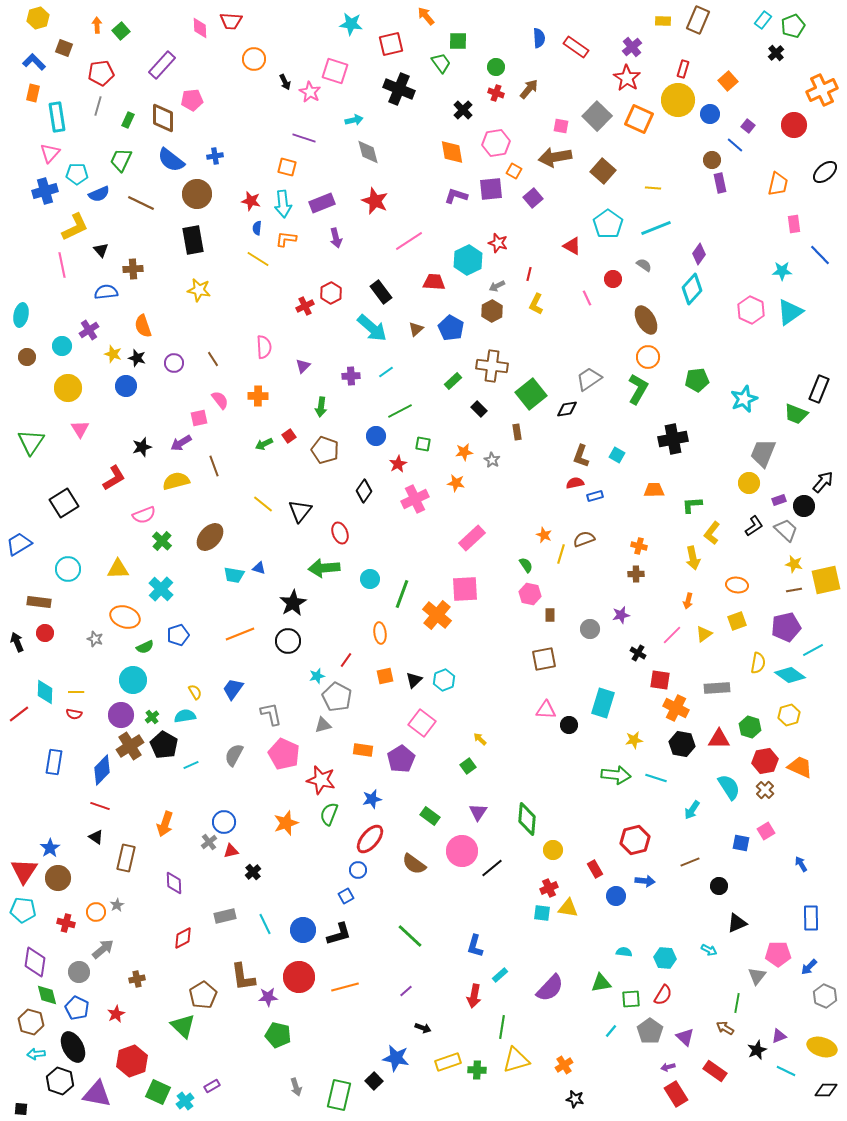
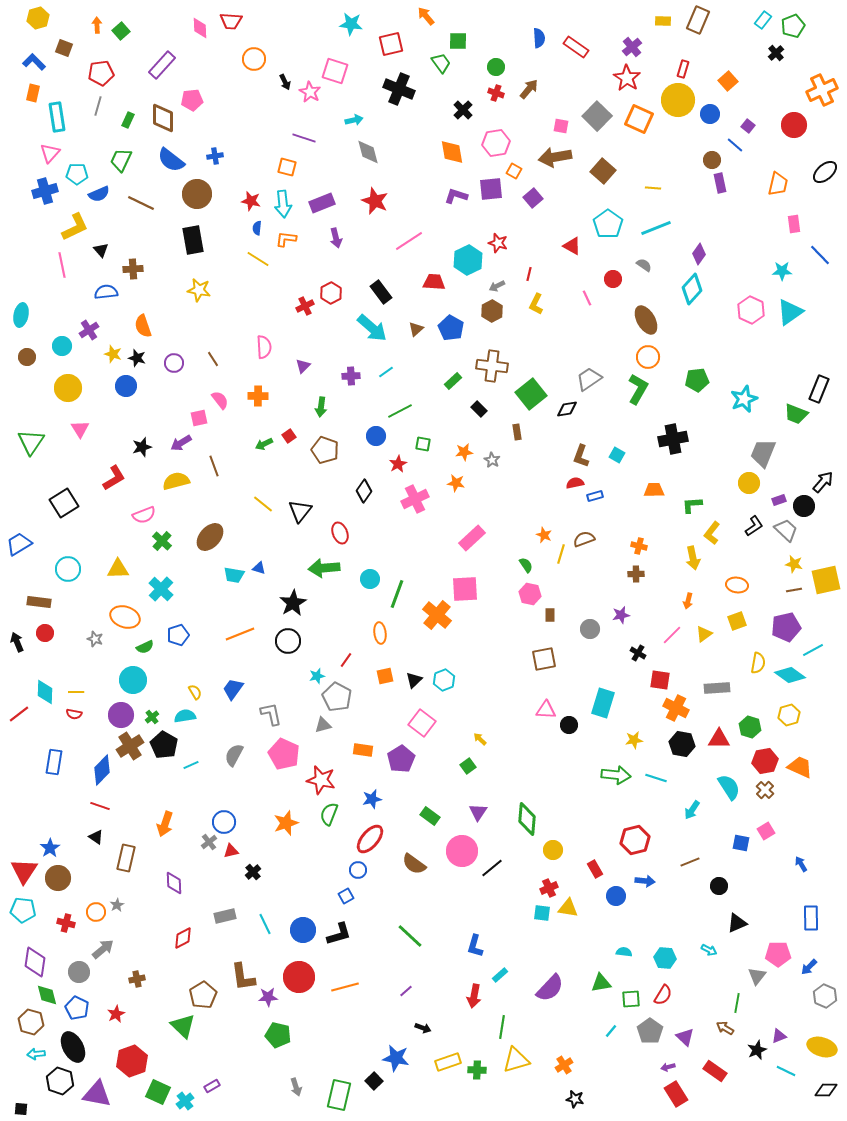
green line at (402, 594): moved 5 px left
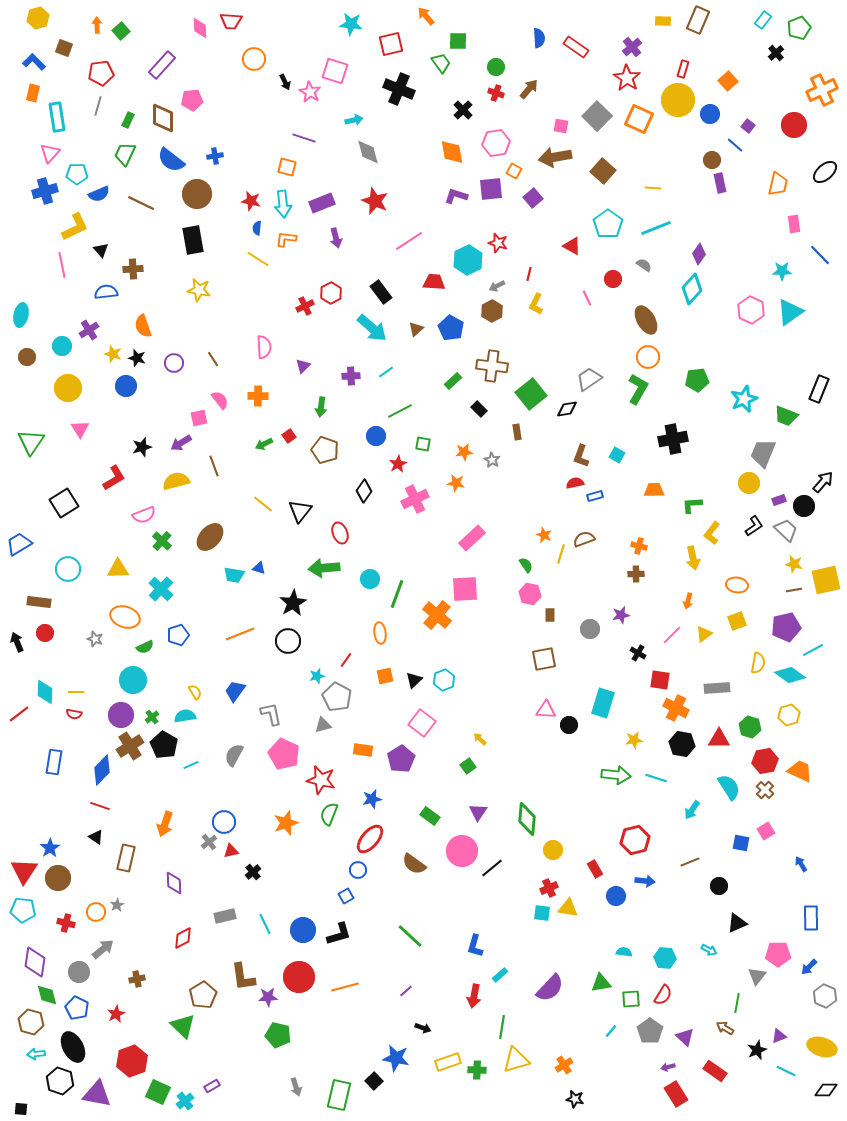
green pentagon at (793, 26): moved 6 px right, 2 px down
green trapezoid at (121, 160): moved 4 px right, 6 px up
green trapezoid at (796, 414): moved 10 px left, 2 px down
blue trapezoid at (233, 689): moved 2 px right, 2 px down
orange trapezoid at (800, 767): moved 4 px down
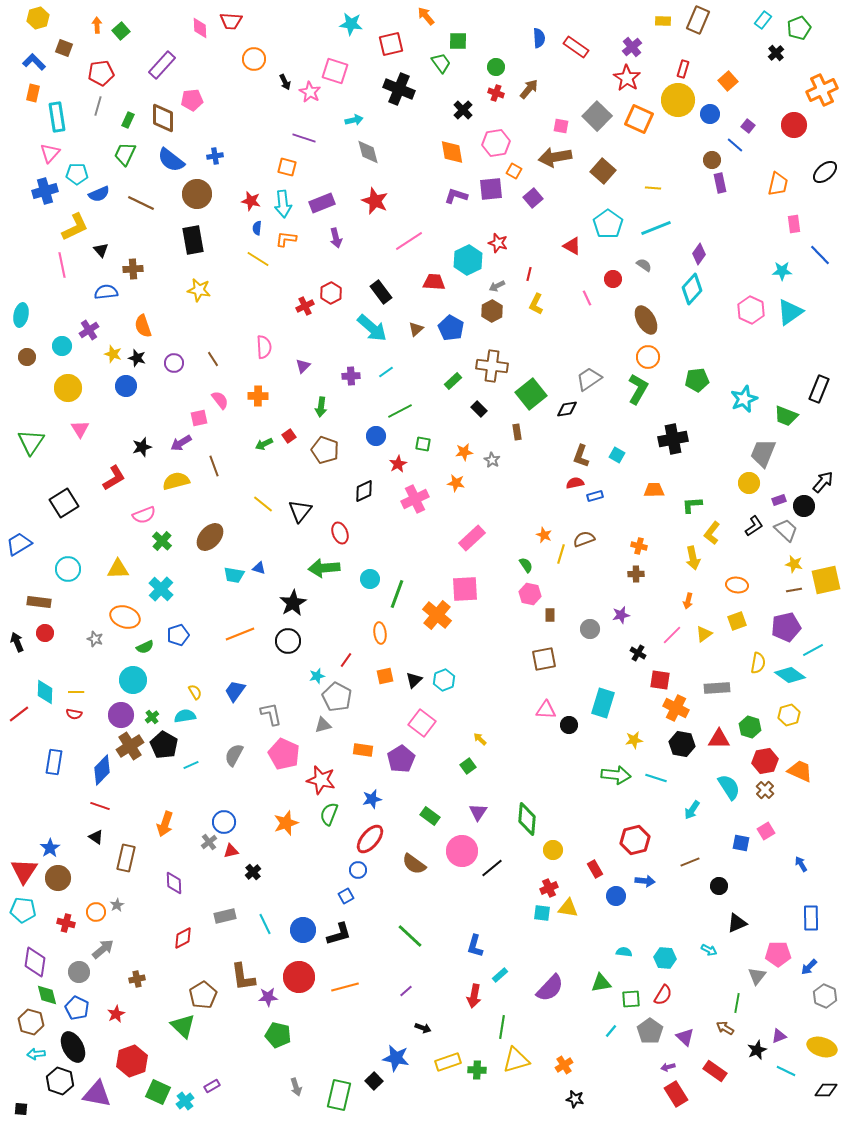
black diamond at (364, 491): rotated 30 degrees clockwise
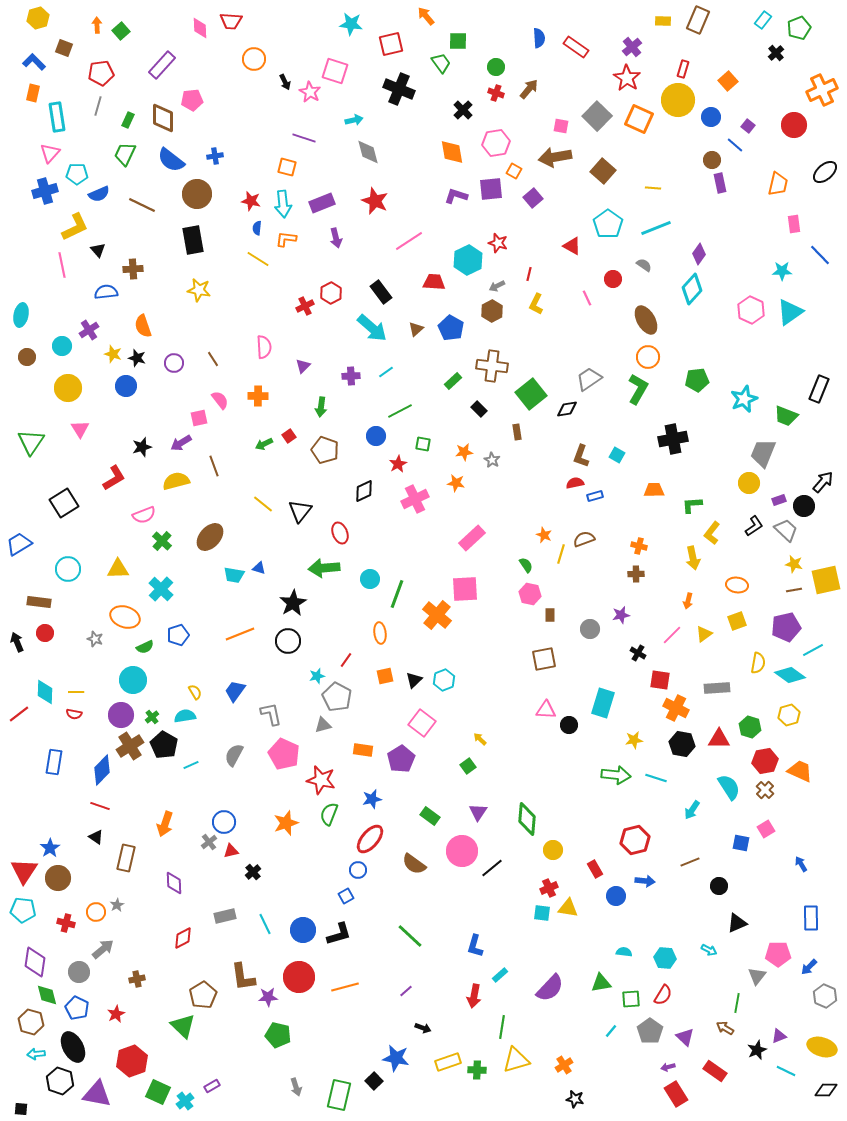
blue circle at (710, 114): moved 1 px right, 3 px down
brown line at (141, 203): moved 1 px right, 2 px down
black triangle at (101, 250): moved 3 px left
pink square at (766, 831): moved 2 px up
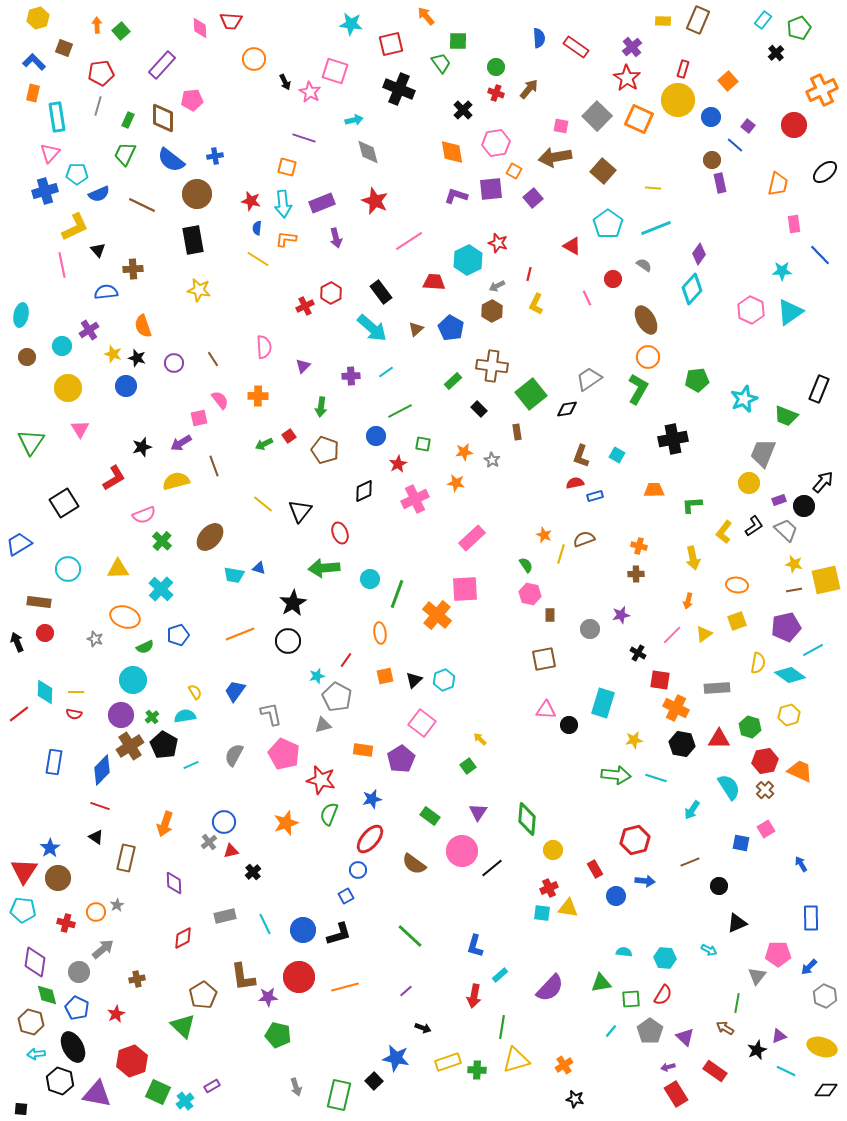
yellow L-shape at (712, 533): moved 12 px right, 1 px up
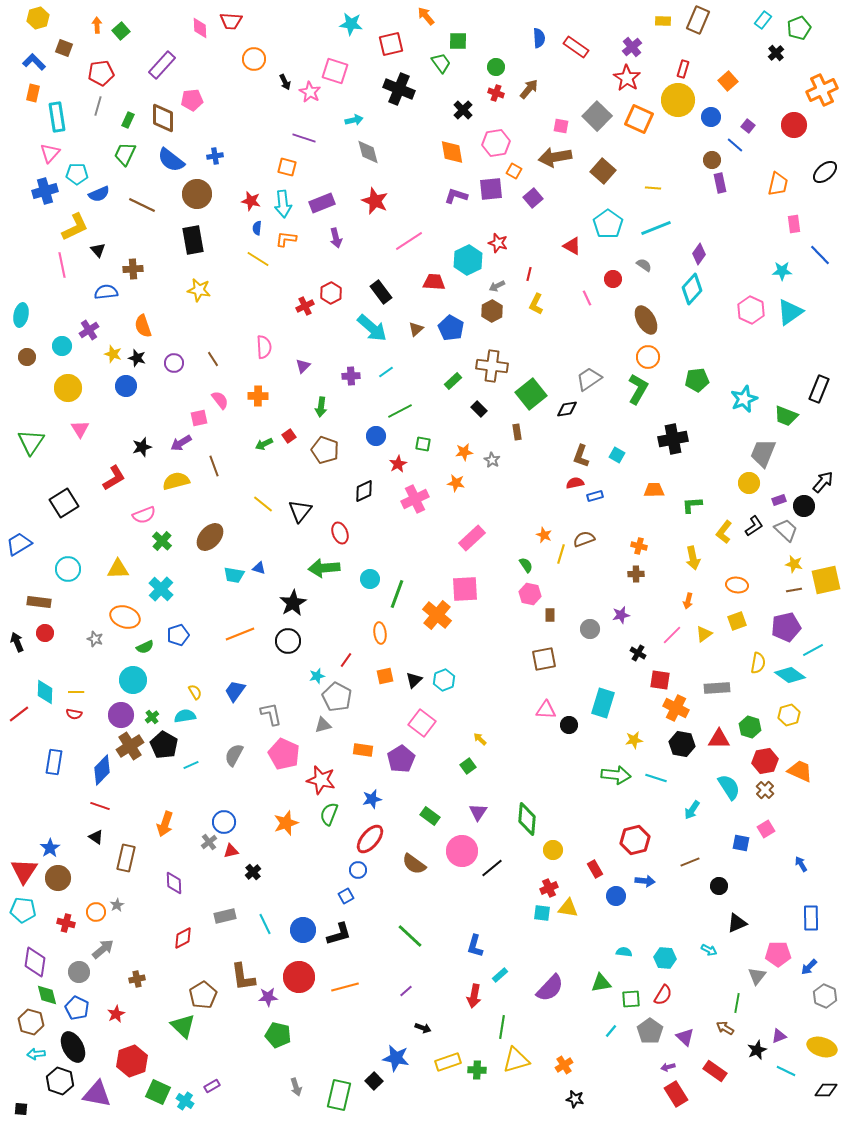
cyan cross at (185, 1101): rotated 18 degrees counterclockwise
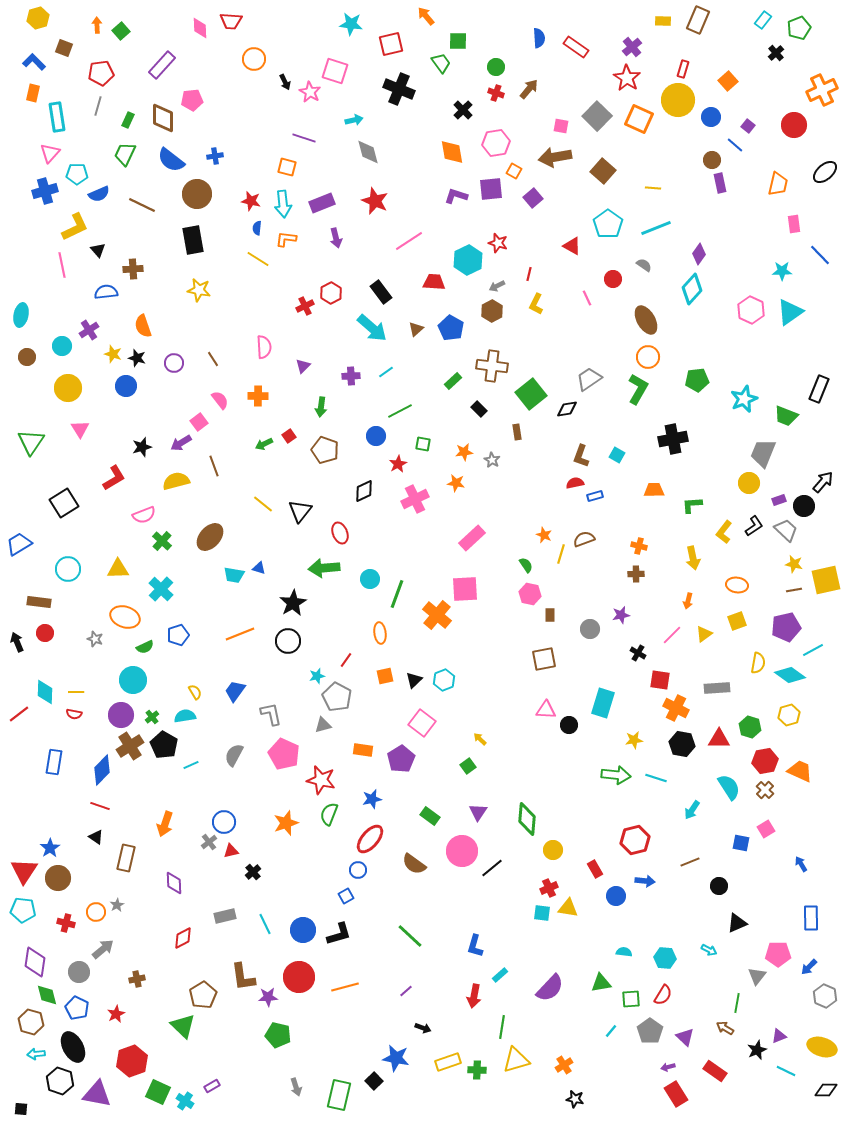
pink square at (199, 418): moved 4 px down; rotated 24 degrees counterclockwise
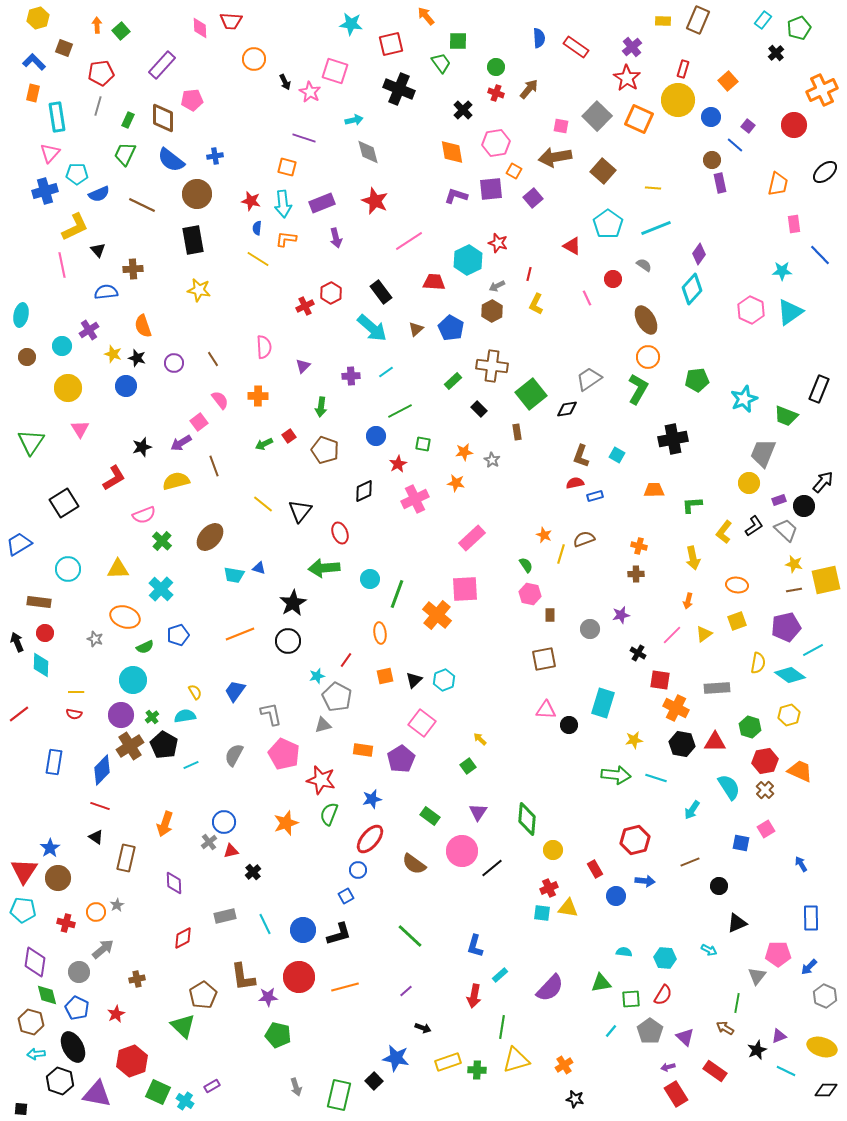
cyan diamond at (45, 692): moved 4 px left, 27 px up
red triangle at (719, 739): moved 4 px left, 3 px down
